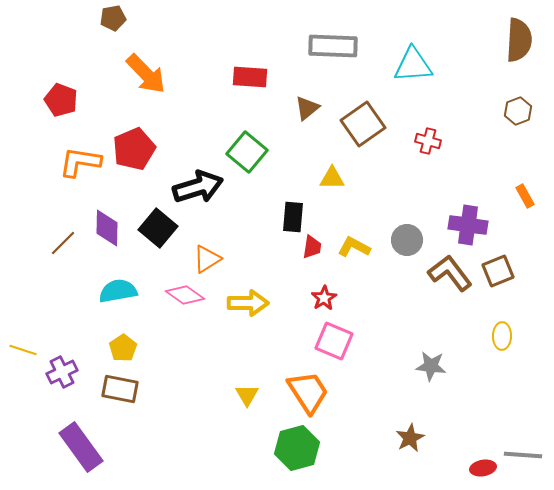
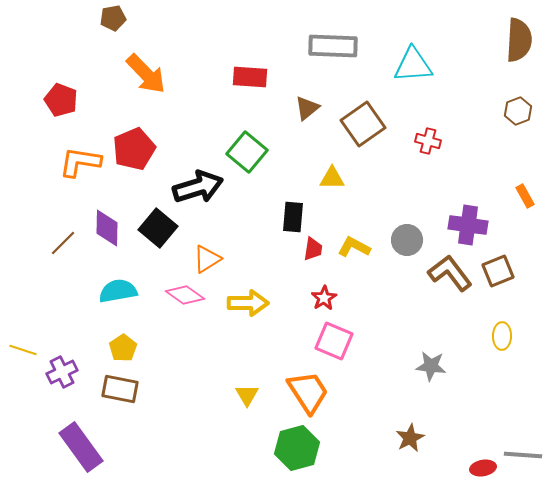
red trapezoid at (312, 247): moved 1 px right, 2 px down
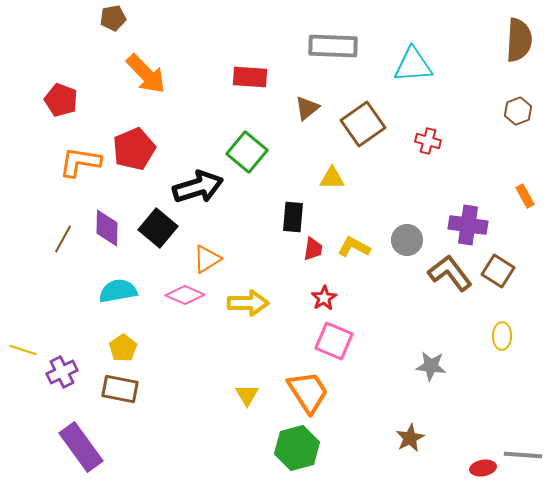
brown line at (63, 243): moved 4 px up; rotated 16 degrees counterclockwise
brown square at (498, 271): rotated 36 degrees counterclockwise
pink diamond at (185, 295): rotated 12 degrees counterclockwise
